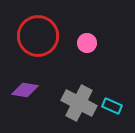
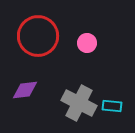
purple diamond: rotated 16 degrees counterclockwise
cyan rectangle: rotated 18 degrees counterclockwise
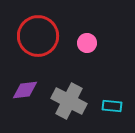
gray cross: moved 10 px left, 2 px up
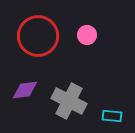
pink circle: moved 8 px up
cyan rectangle: moved 10 px down
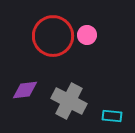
red circle: moved 15 px right
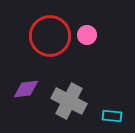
red circle: moved 3 px left
purple diamond: moved 1 px right, 1 px up
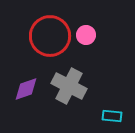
pink circle: moved 1 px left
purple diamond: rotated 12 degrees counterclockwise
gray cross: moved 15 px up
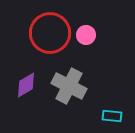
red circle: moved 3 px up
purple diamond: moved 4 px up; rotated 12 degrees counterclockwise
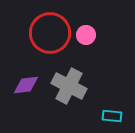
purple diamond: rotated 24 degrees clockwise
